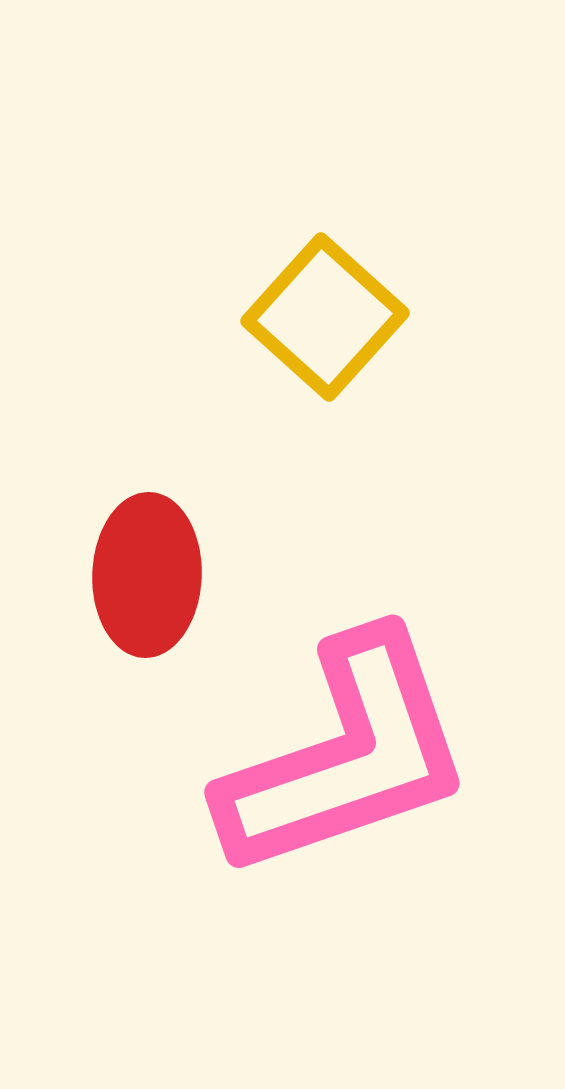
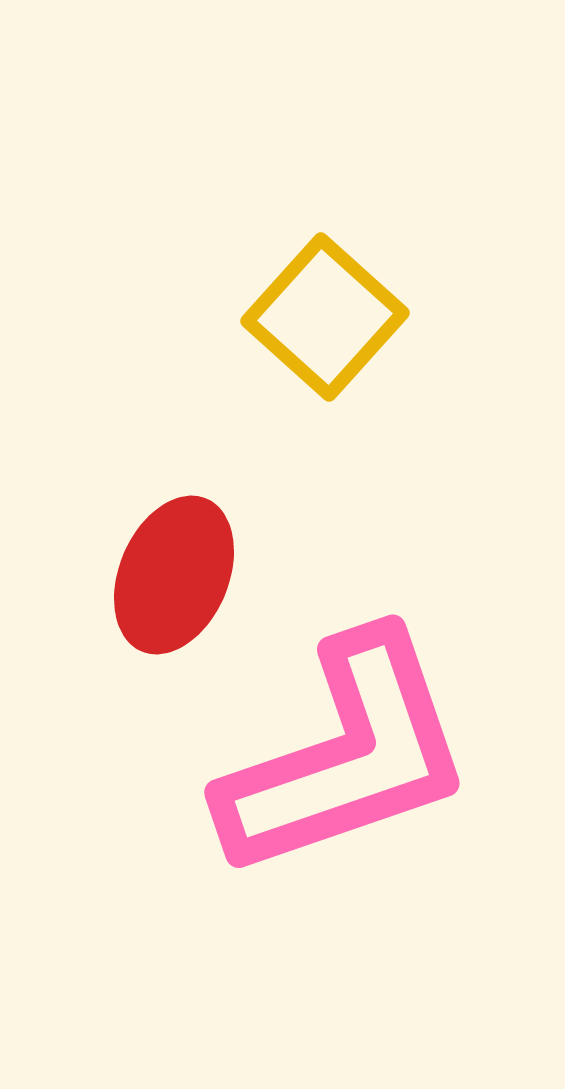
red ellipse: moved 27 px right; rotated 21 degrees clockwise
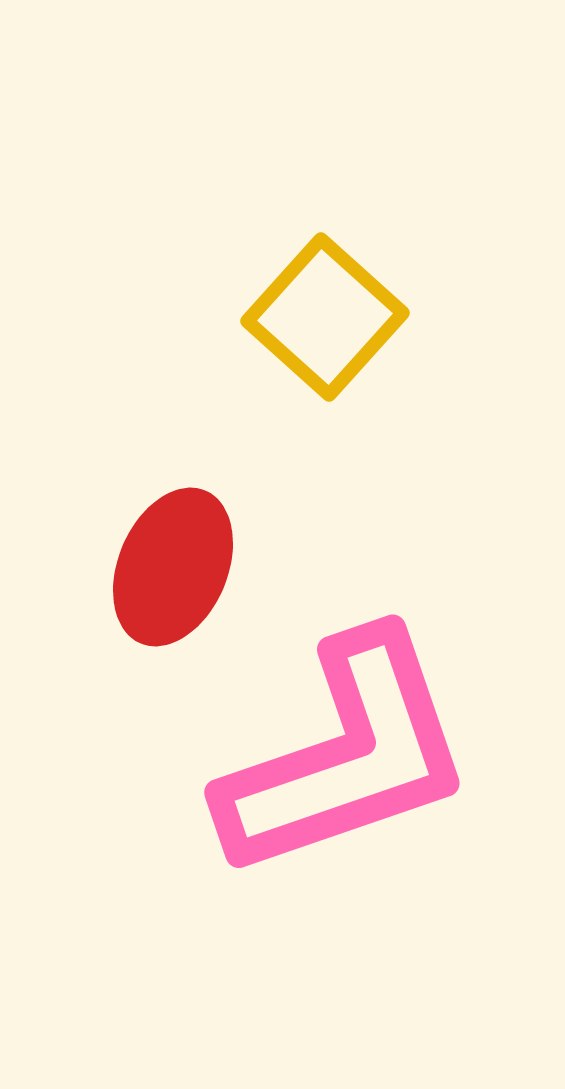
red ellipse: moved 1 px left, 8 px up
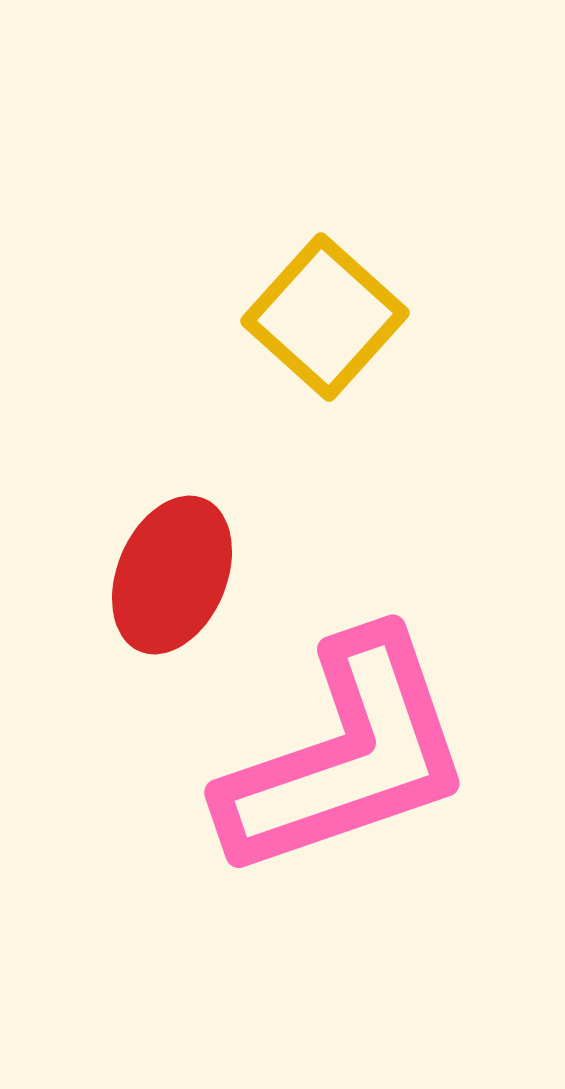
red ellipse: moved 1 px left, 8 px down
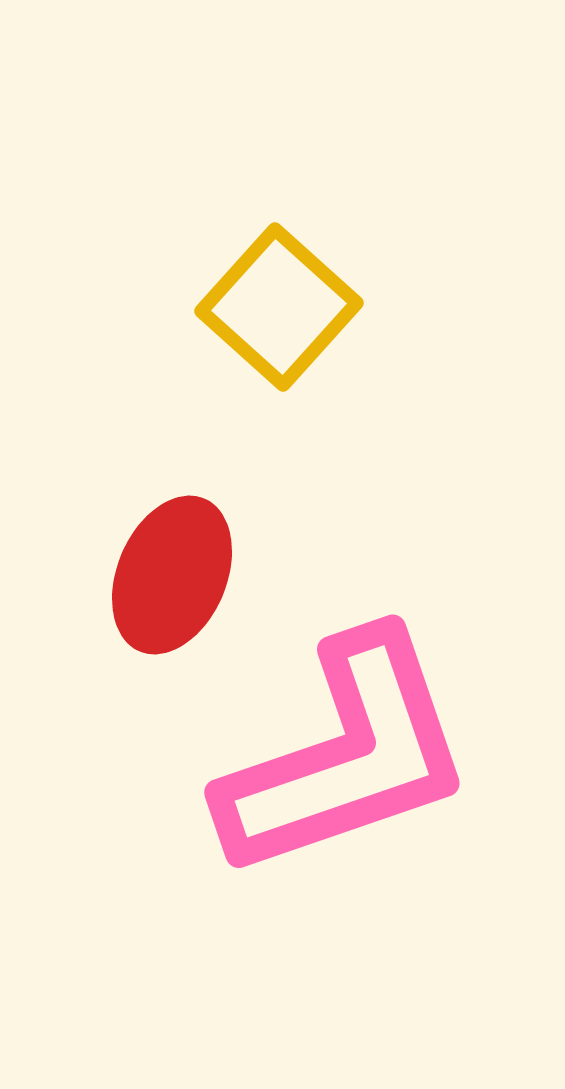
yellow square: moved 46 px left, 10 px up
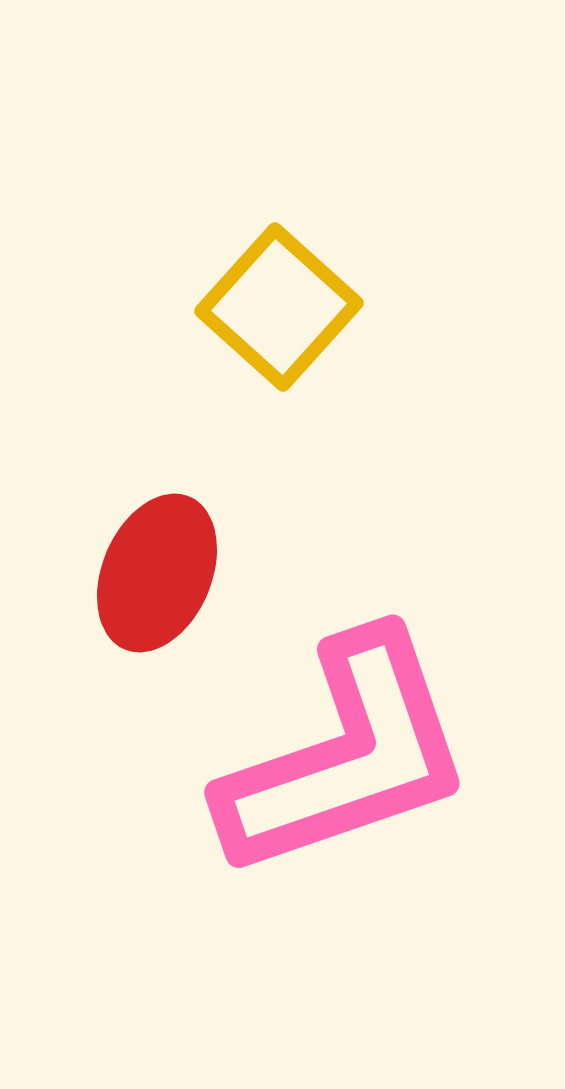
red ellipse: moved 15 px left, 2 px up
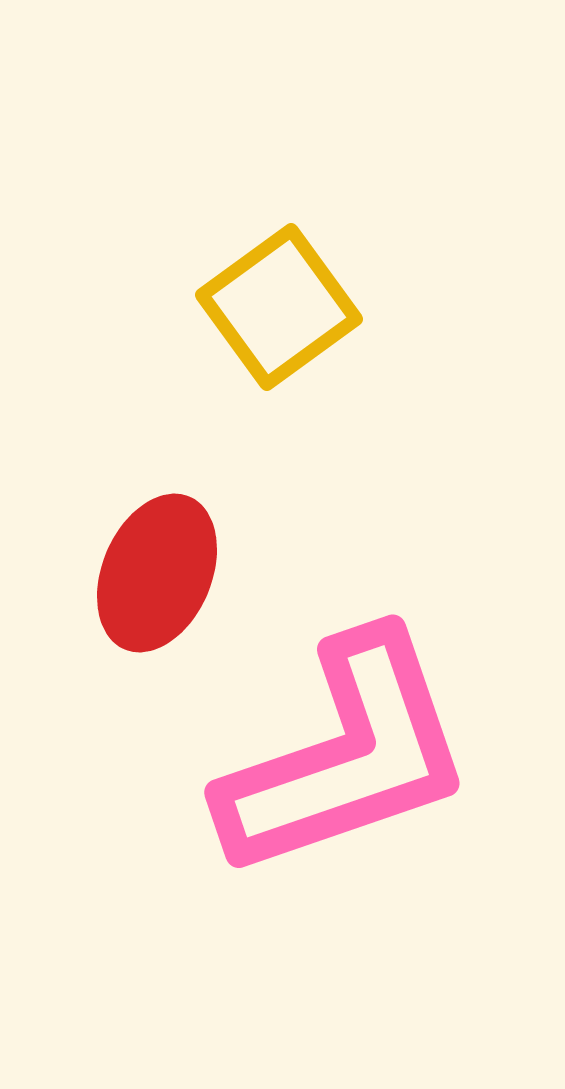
yellow square: rotated 12 degrees clockwise
